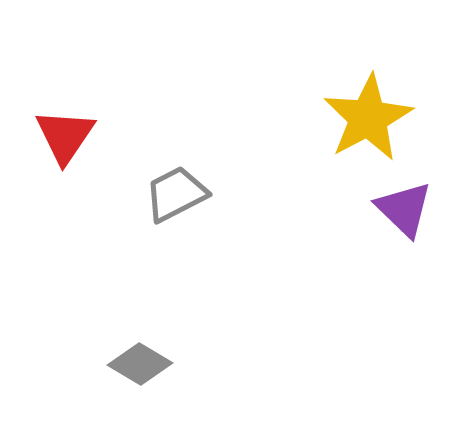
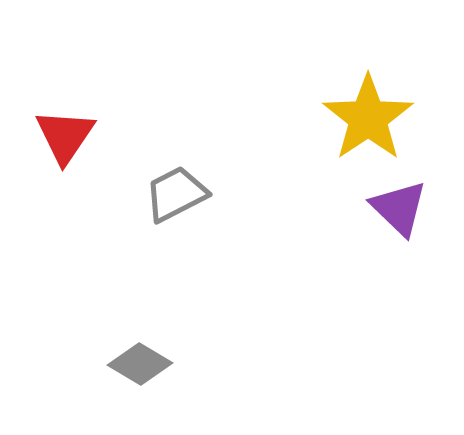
yellow star: rotated 6 degrees counterclockwise
purple triangle: moved 5 px left, 1 px up
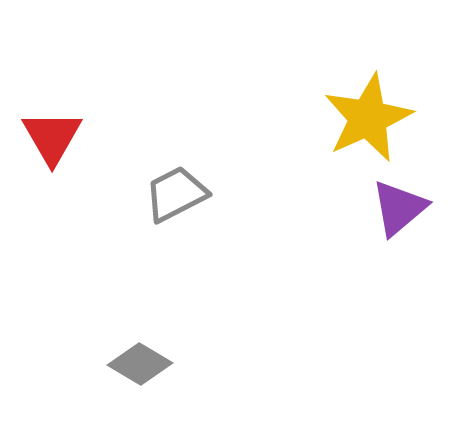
yellow star: rotated 10 degrees clockwise
red triangle: moved 13 px left, 1 px down; rotated 4 degrees counterclockwise
purple triangle: rotated 36 degrees clockwise
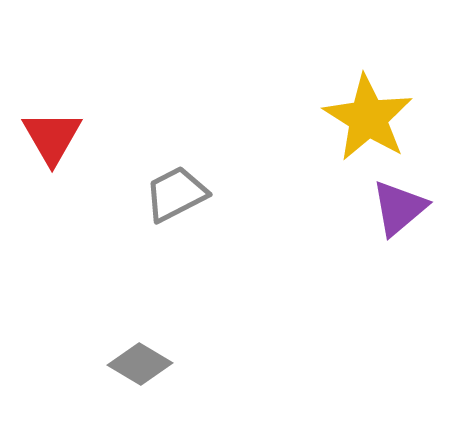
yellow star: rotated 16 degrees counterclockwise
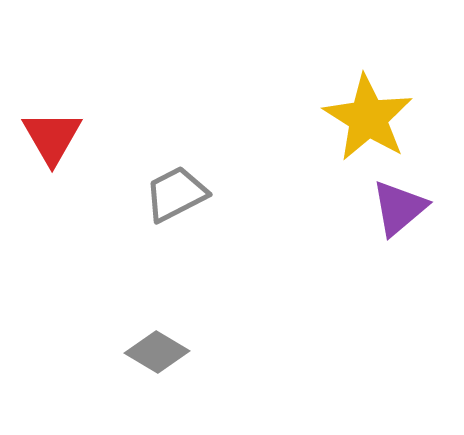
gray diamond: moved 17 px right, 12 px up
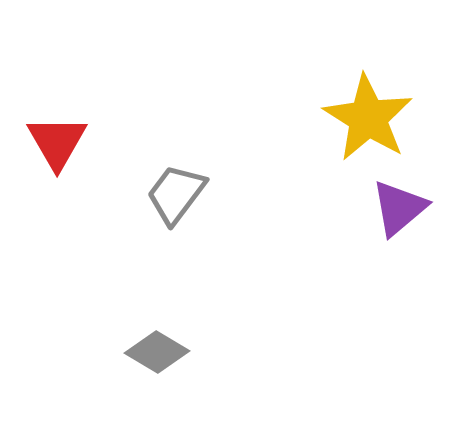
red triangle: moved 5 px right, 5 px down
gray trapezoid: rotated 26 degrees counterclockwise
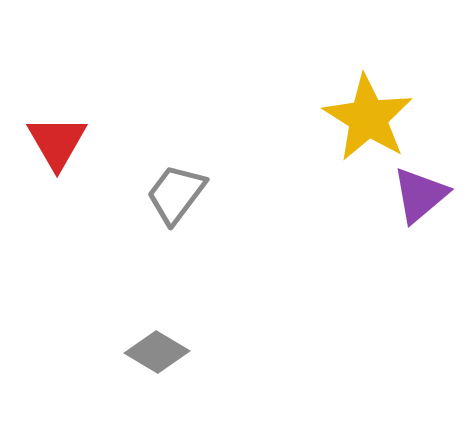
purple triangle: moved 21 px right, 13 px up
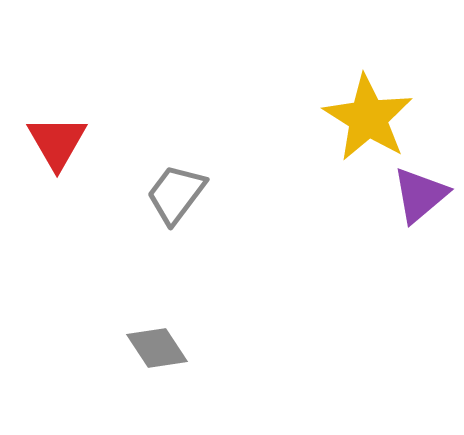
gray diamond: moved 4 px up; rotated 26 degrees clockwise
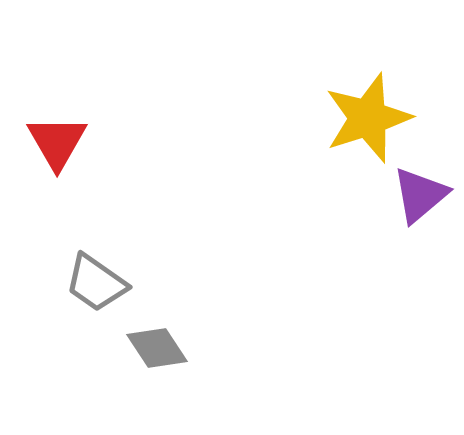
yellow star: rotated 22 degrees clockwise
gray trapezoid: moved 80 px left, 89 px down; rotated 92 degrees counterclockwise
